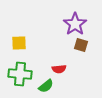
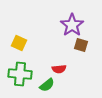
purple star: moved 3 px left, 1 px down
yellow square: rotated 28 degrees clockwise
green semicircle: moved 1 px right, 1 px up
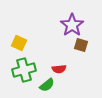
green cross: moved 4 px right, 4 px up; rotated 20 degrees counterclockwise
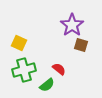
red semicircle: rotated 136 degrees counterclockwise
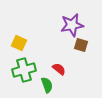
purple star: rotated 25 degrees clockwise
green semicircle: rotated 70 degrees counterclockwise
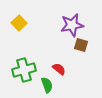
yellow square: moved 20 px up; rotated 21 degrees clockwise
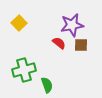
brown square: rotated 16 degrees counterclockwise
red semicircle: moved 26 px up
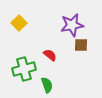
red semicircle: moved 9 px left, 12 px down
green cross: moved 1 px up
